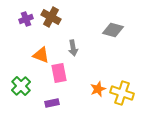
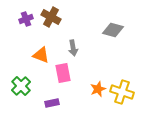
pink rectangle: moved 4 px right
yellow cross: moved 1 px up
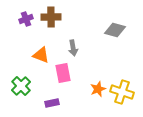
brown cross: rotated 30 degrees counterclockwise
gray diamond: moved 2 px right
